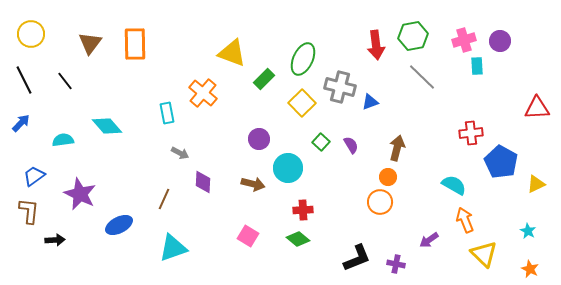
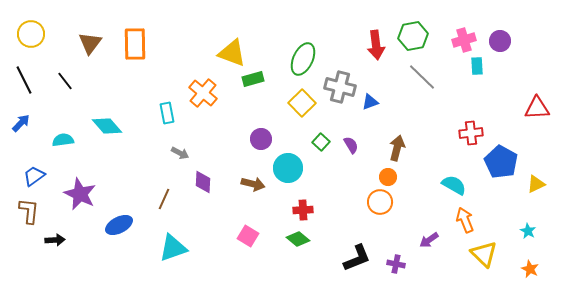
green rectangle at (264, 79): moved 11 px left; rotated 30 degrees clockwise
purple circle at (259, 139): moved 2 px right
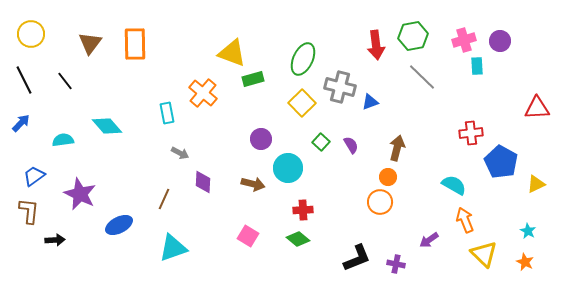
orange star at (530, 269): moved 5 px left, 7 px up
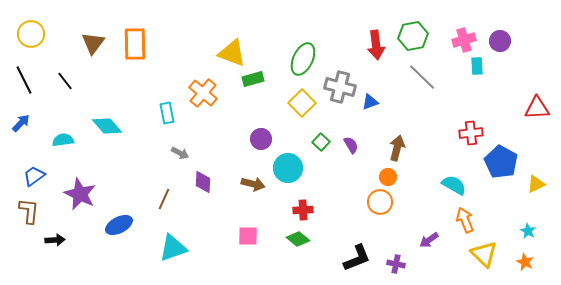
brown triangle at (90, 43): moved 3 px right
pink square at (248, 236): rotated 30 degrees counterclockwise
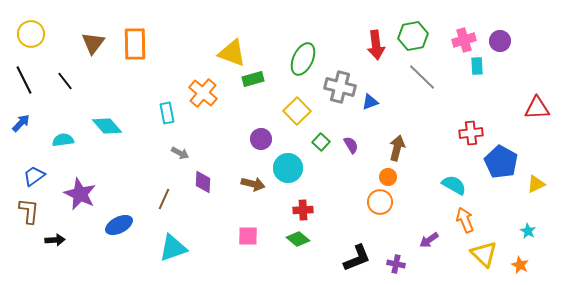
yellow square at (302, 103): moved 5 px left, 8 px down
orange star at (525, 262): moved 5 px left, 3 px down
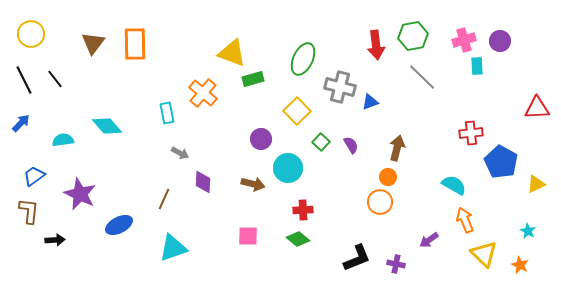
black line at (65, 81): moved 10 px left, 2 px up
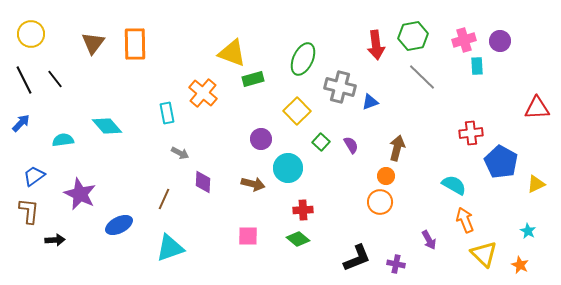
orange circle at (388, 177): moved 2 px left, 1 px up
purple arrow at (429, 240): rotated 84 degrees counterclockwise
cyan triangle at (173, 248): moved 3 px left
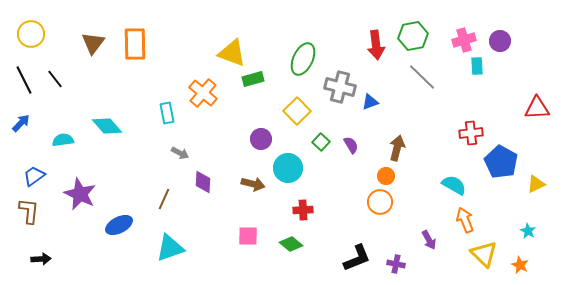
green diamond at (298, 239): moved 7 px left, 5 px down
black arrow at (55, 240): moved 14 px left, 19 px down
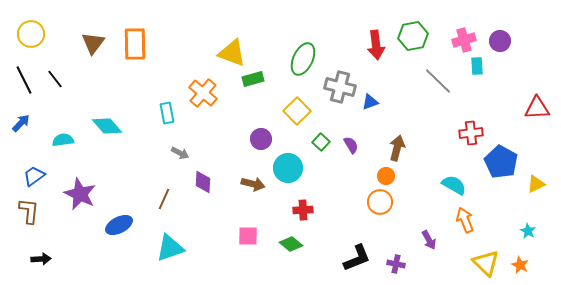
gray line at (422, 77): moved 16 px right, 4 px down
yellow triangle at (484, 254): moved 2 px right, 9 px down
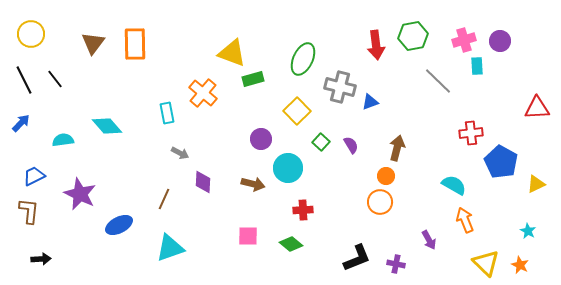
blue trapezoid at (34, 176): rotated 10 degrees clockwise
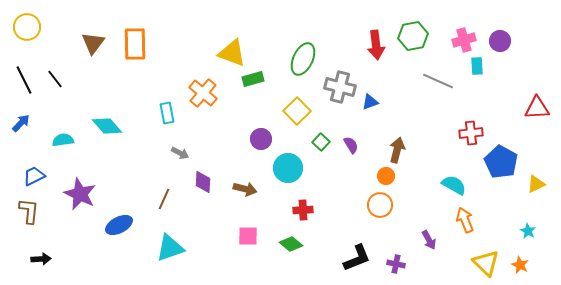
yellow circle at (31, 34): moved 4 px left, 7 px up
gray line at (438, 81): rotated 20 degrees counterclockwise
brown arrow at (397, 148): moved 2 px down
brown arrow at (253, 184): moved 8 px left, 5 px down
orange circle at (380, 202): moved 3 px down
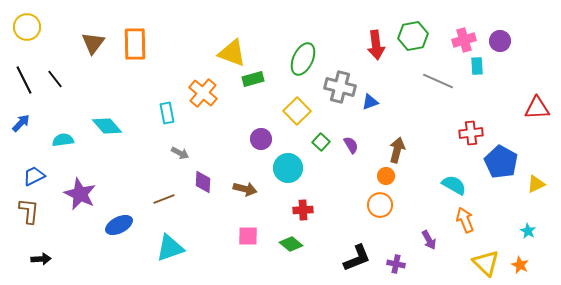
brown line at (164, 199): rotated 45 degrees clockwise
